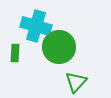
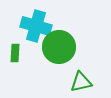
green triangle: moved 5 px right; rotated 35 degrees clockwise
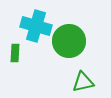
green circle: moved 10 px right, 6 px up
green triangle: moved 2 px right
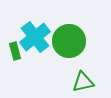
cyan cross: moved 1 px left, 11 px down; rotated 36 degrees clockwise
green rectangle: moved 2 px up; rotated 18 degrees counterclockwise
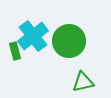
cyan cross: moved 2 px left, 1 px up
